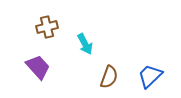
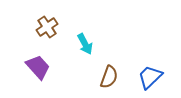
brown cross: rotated 20 degrees counterclockwise
blue trapezoid: moved 1 px down
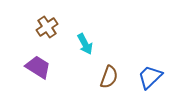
purple trapezoid: rotated 16 degrees counterclockwise
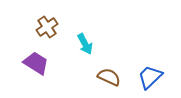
purple trapezoid: moved 2 px left, 4 px up
brown semicircle: rotated 85 degrees counterclockwise
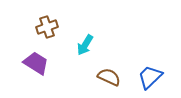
brown cross: rotated 15 degrees clockwise
cyan arrow: moved 1 px down; rotated 60 degrees clockwise
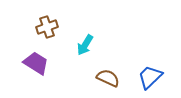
brown semicircle: moved 1 px left, 1 px down
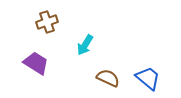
brown cross: moved 5 px up
blue trapezoid: moved 2 px left, 1 px down; rotated 84 degrees clockwise
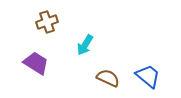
blue trapezoid: moved 2 px up
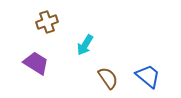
brown semicircle: rotated 30 degrees clockwise
